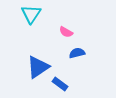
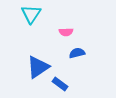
pink semicircle: rotated 32 degrees counterclockwise
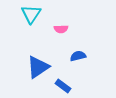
pink semicircle: moved 5 px left, 3 px up
blue semicircle: moved 1 px right, 3 px down
blue rectangle: moved 3 px right, 2 px down
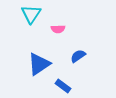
pink semicircle: moved 3 px left
blue semicircle: rotated 21 degrees counterclockwise
blue triangle: moved 1 px right, 3 px up
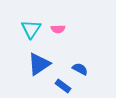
cyan triangle: moved 15 px down
blue semicircle: moved 2 px right, 13 px down; rotated 63 degrees clockwise
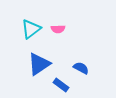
cyan triangle: rotated 20 degrees clockwise
blue semicircle: moved 1 px right, 1 px up
blue rectangle: moved 2 px left, 1 px up
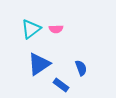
pink semicircle: moved 2 px left
blue semicircle: rotated 42 degrees clockwise
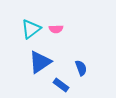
blue triangle: moved 1 px right, 2 px up
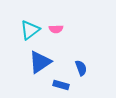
cyan triangle: moved 1 px left, 1 px down
blue rectangle: rotated 21 degrees counterclockwise
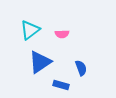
pink semicircle: moved 6 px right, 5 px down
